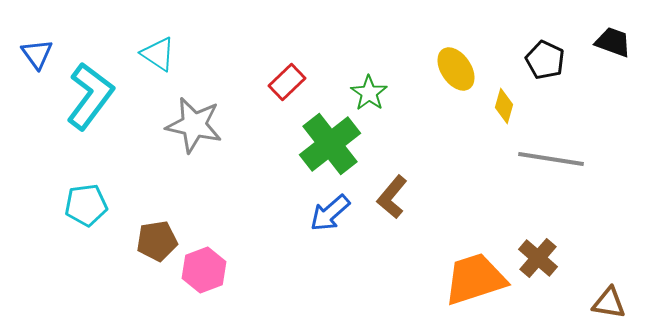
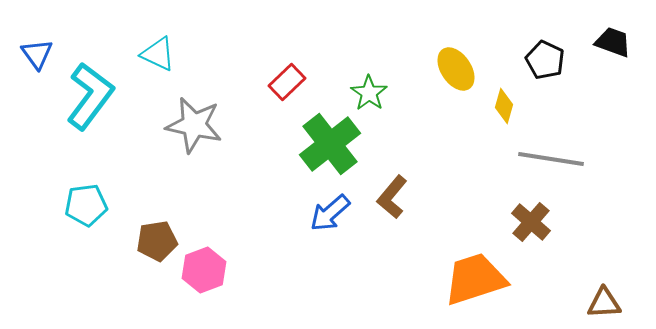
cyan triangle: rotated 9 degrees counterclockwise
brown cross: moved 7 px left, 36 px up
brown triangle: moved 5 px left; rotated 12 degrees counterclockwise
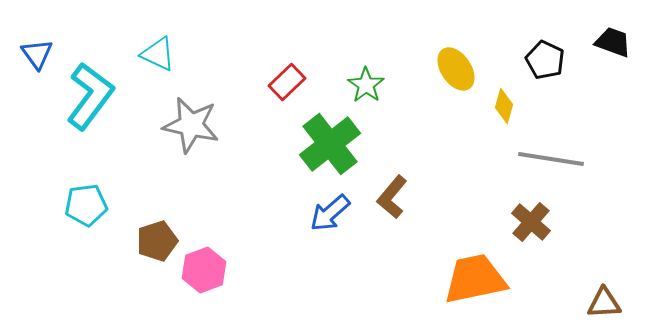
green star: moved 3 px left, 8 px up
gray star: moved 3 px left
brown pentagon: rotated 9 degrees counterclockwise
orange trapezoid: rotated 6 degrees clockwise
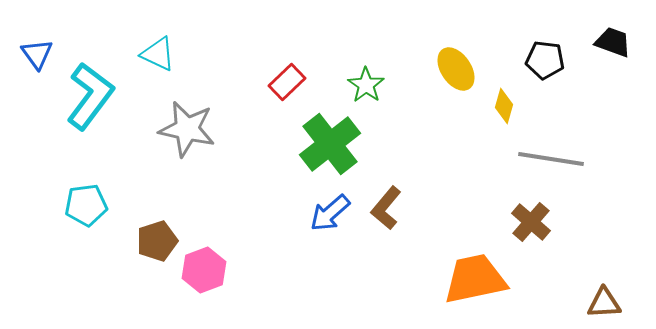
black pentagon: rotated 18 degrees counterclockwise
gray star: moved 4 px left, 4 px down
brown L-shape: moved 6 px left, 11 px down
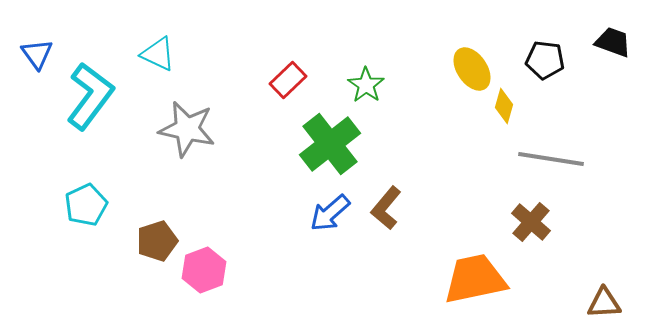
yellow ellipse: moved 16 px right
red rectangle: moved 1 px right, 2 px up
cyan pentagon: rotated 18 degrees counterclockwise
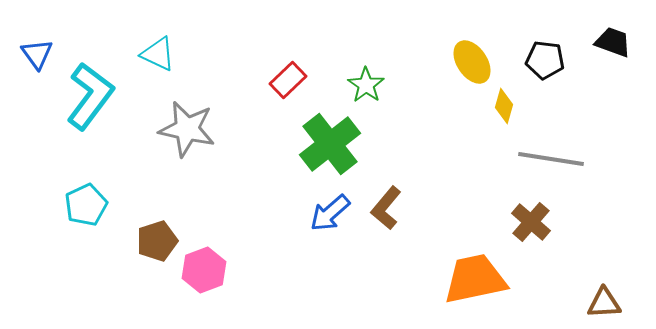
yellow ellipse: moved 7 px up
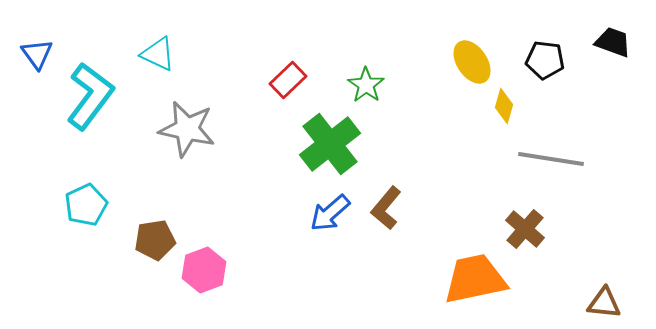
brown cross: moved 6 px left, 7 px down
brown pentagon: moved 2 px left, 1 px up; rotated 9 degrees clockwise
brown triangle: rotated 9 degrees clockwise
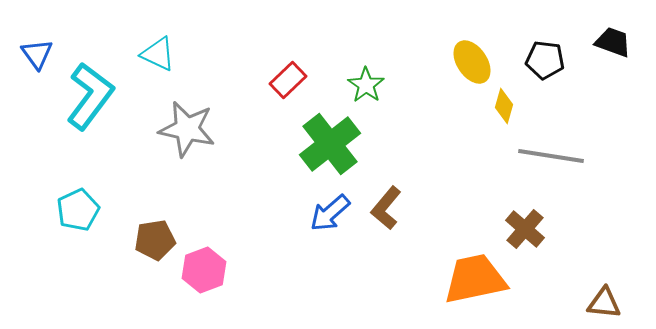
gray line: moved 3 px up
cyan pentagon: moved 8 px left, 5 px down
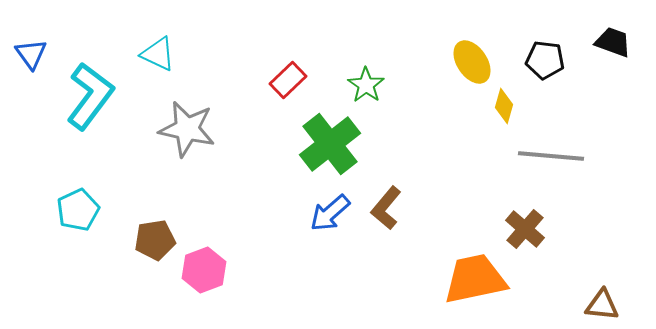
blue triangle: moved 6 px left
gray line: rotated 4 degrees counterclockwise
brown triangle: moved 2 px left, 2 px down
